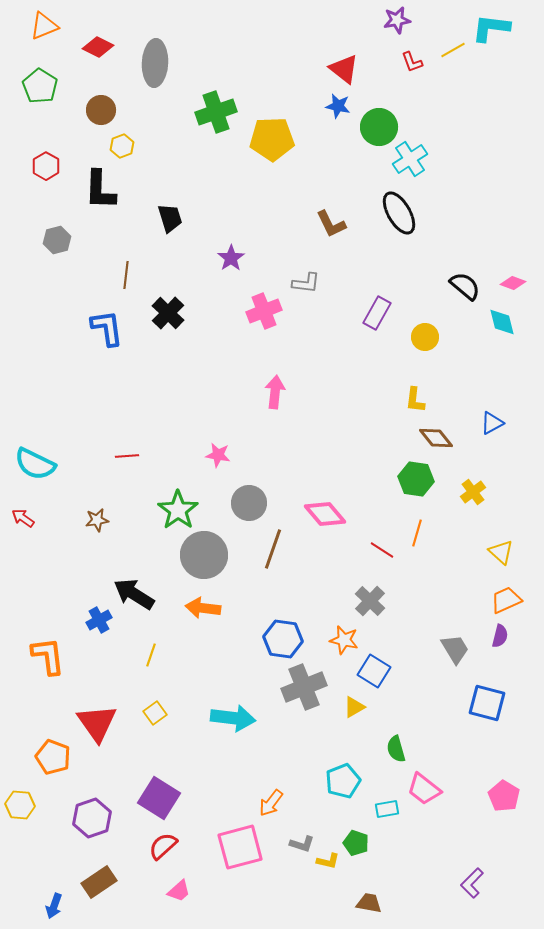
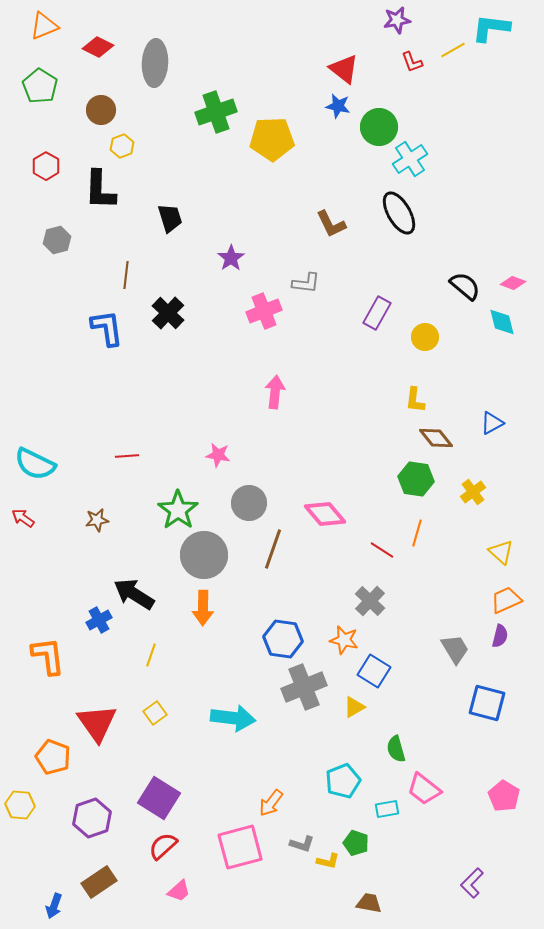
orange arrow at (203, 608): rotated 96 degrees counterclockwise
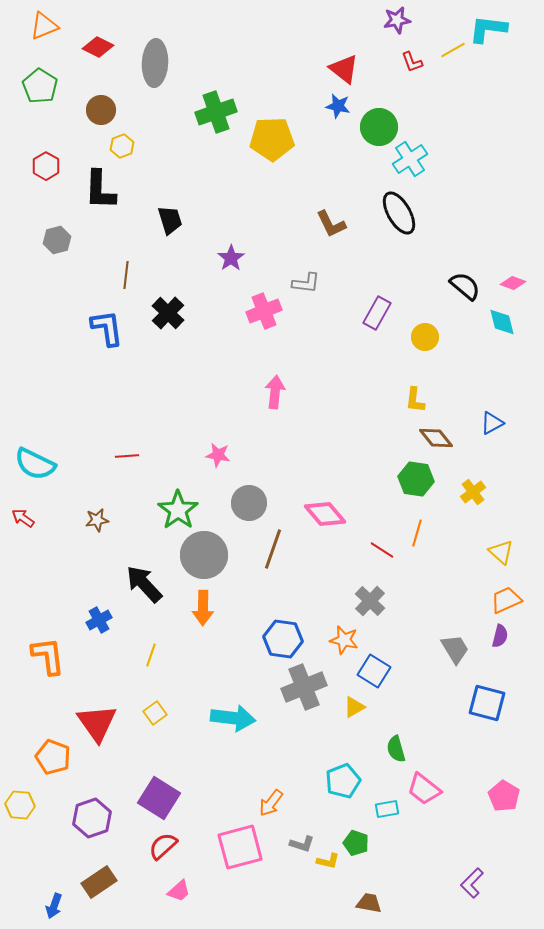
cyan L-shape at (491, 28): moved 3 px left, 1 px down
black trapezoid at (170, 218): moved 2 px down
black arrow at (134, 594): moved 10 px right, 10 px up; rotated 15 degrees clockwise
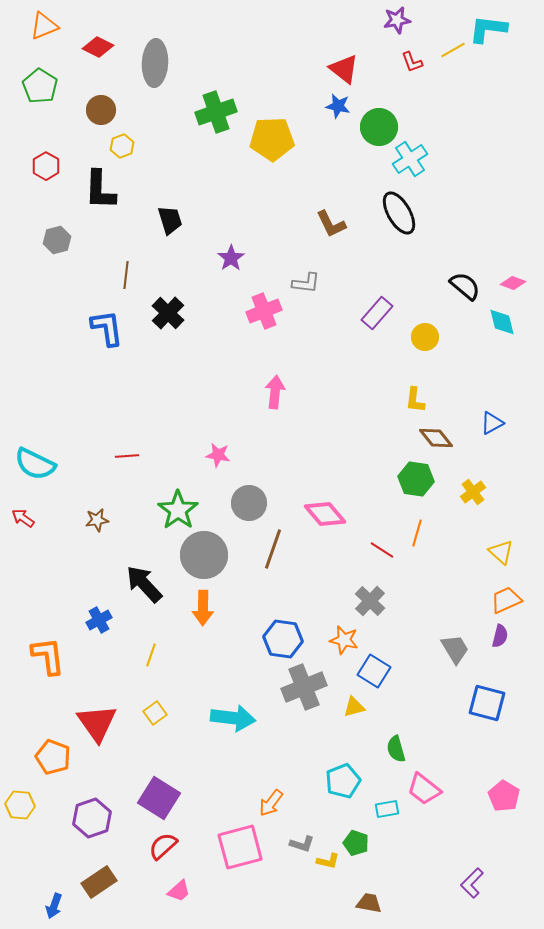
purple rectangle at (377, 313): rotated 12 degrees clockwise
yellow triangle at (354, 707): rotated 15 degrees clockwise
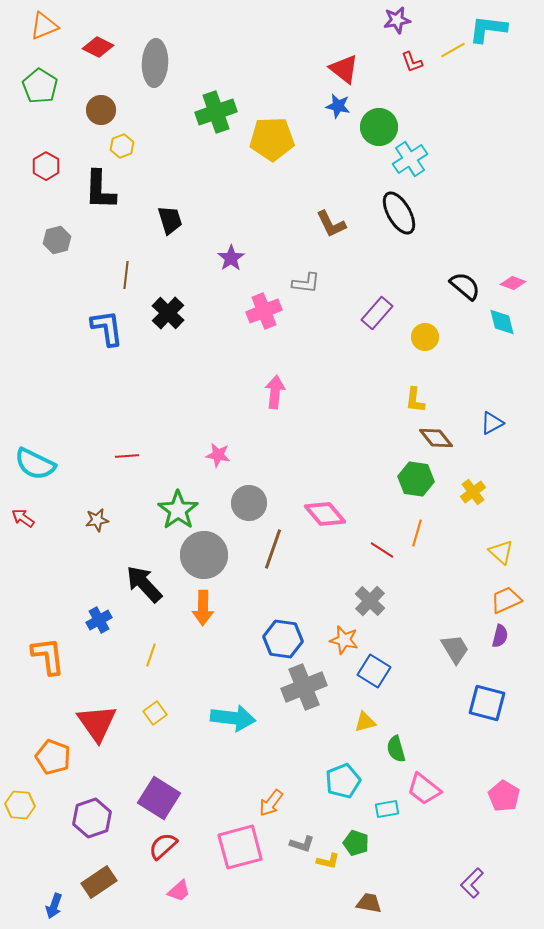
yellow triangle at (354, 707): moved 11 px right, 15 px down
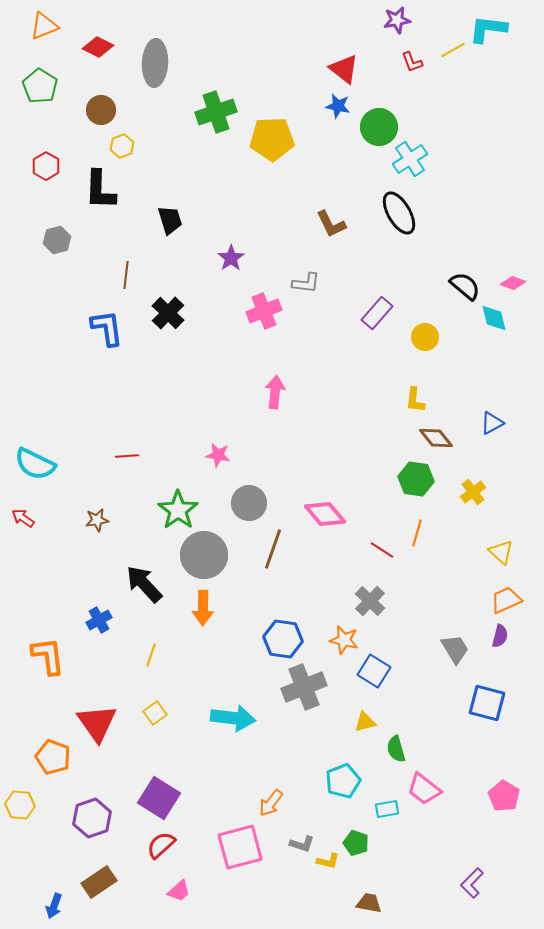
cyan diamond at (502, 322): moved 8 px left, 4 px up
red semicircle at (163, 846): moved 2 px left, 1 px up
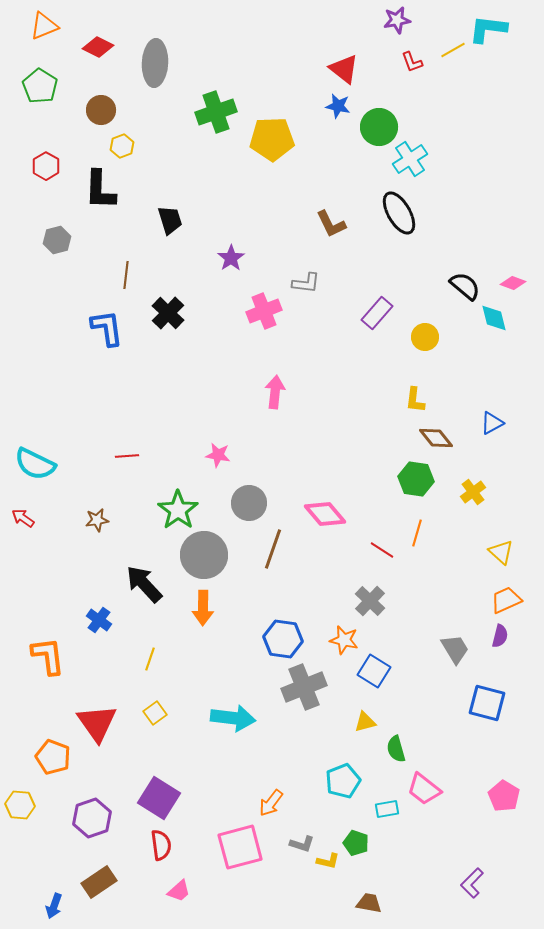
blue cross at (99, 620): rotated 25 degrees counterclockwise
yellow line at (151, 655): moved 1 px left, 4 px down
red semicircle at (161, 845): rotated 124 degrees clockwise
